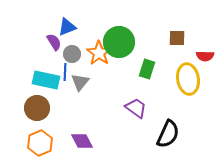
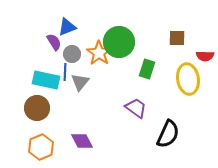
orange hexagon: moved 1 px right, 4 px down
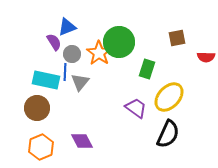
brown square: rotated 12 degrees counterclockwise
red semicircle: moved 1 px right, 1 px down
yellow ellipse: moved 19 px left, 18 px down; rotated 52 degrees clockwise
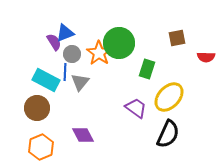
blue triangle: moved 2 px left, 6 px down
green circle: moved 1 px down
cyan rectangle: rotated 16 degrees clockwise
purple diamond: moved 1 px right, 6 px up
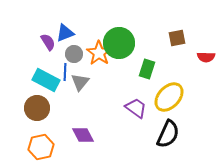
purple semicircle: moved 6 px left
gray circle: moved 2 px right
orange hexagon: rotated 10 degrees clockwise
